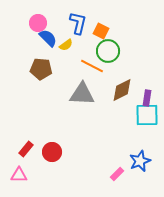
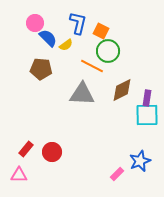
pink circle: moved 3 px left
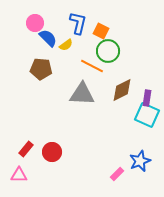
cyan square: rotated 25 degrees clockwise
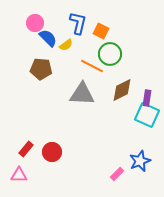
green circle: moved 2 px right, 3 px down
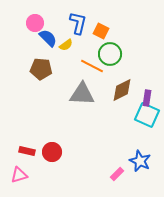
red rectangle: moved 1 px right, 2 px down; rotated 63 degrees clockwise
blue star: rotated 25 degrees counterclockwise
pink triangle: rotated 18 degrees counterclockwise
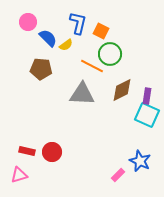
pink circle: moved 7 px left, 1 px up
purple rectangle: moved 2 px up
pink rectangle: moved 1 px right, 1 px down
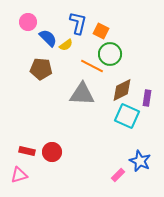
purple rectangle: moved 2 px down
cyan square: moved 20 px left, 1 px down
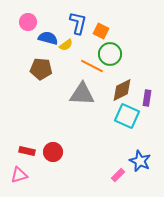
blue semicircle: rotated 30 degrees counterclockwise
red circle: moved 1 px right
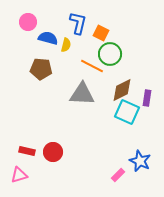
orange square: moved 2 px down
yellow semicircle: rotated 40 degrees counterclockwise
cyan square: moved 4 px up
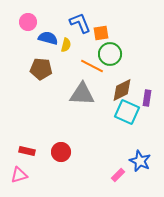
blue L-shape: moved 2 px right; rotated 35 degrees counterclockwise
orange square: rotated 35 degrees counterclockwise
red circle: moved 8 px right
